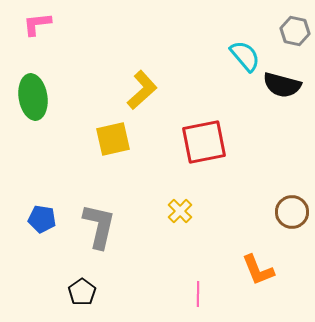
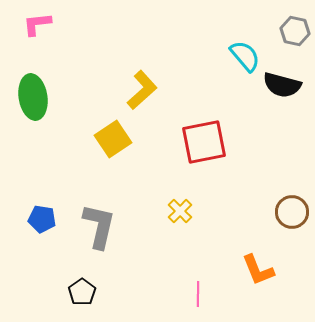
yellow square: rotated 21 degrees counterclockwise
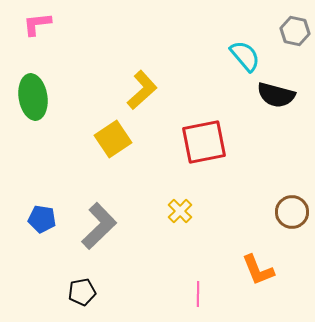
black semicircle: moved 6 px left, 10 px down
gray L-shape: rotated 33 degrees clockwise
black pentagon: rotated 24 degrees clockwise
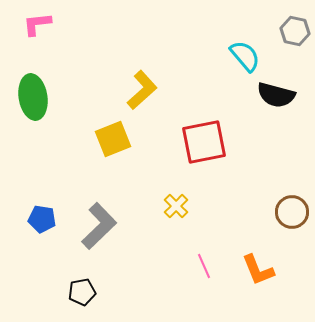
yellow square: rotated 12 degrees clockwise
yellow cross: moved 4 px left, 5 px up
pink line: moved 6 px right, 28 px up; rotated 25 degrees counterclockwise
